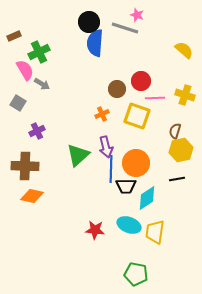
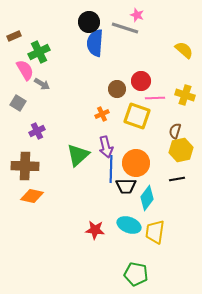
cyan diamond: rotated 20 degrees counterclockwise
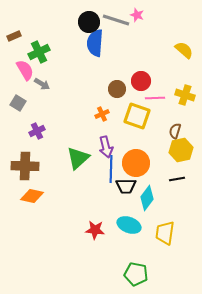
gray line: moved 9 px left, 8 px up
green triangle: moved 3 px down
yellow trapezoid: moved 10 px right, 1 px down
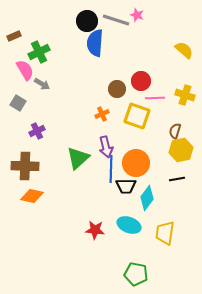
black circle: moved 2 px left, 1 px up
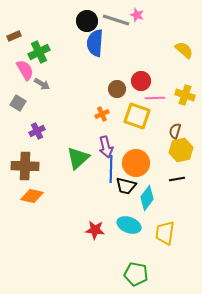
black trapezoid: rotated 15 degrees clockwise
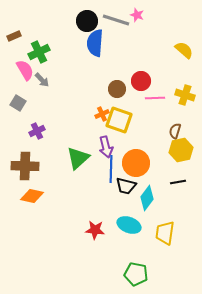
gray arrow: moved 4 px up; rotated 14 degrees clockwise
yellow square: moved 18 px left, 4 px down
black line: moved 1 px right, 3 px down
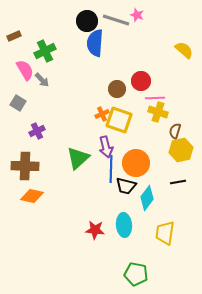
green cross: moved 6 px right, 1 px up
yellow cross: moved 27 px left, 17 px down
cyan ellipse: moved 5 px left; rotated 65 degrees clockwise
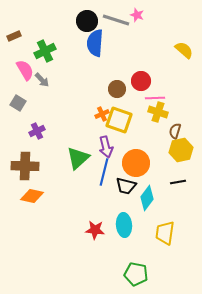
blue line: moved 7 px left, 3 px down; rotated 12 degrees clockwise
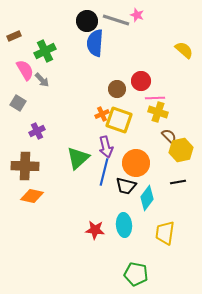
brown semicircle: moved 6 px left, 5 px down; rotated 119 degrees clockwise
